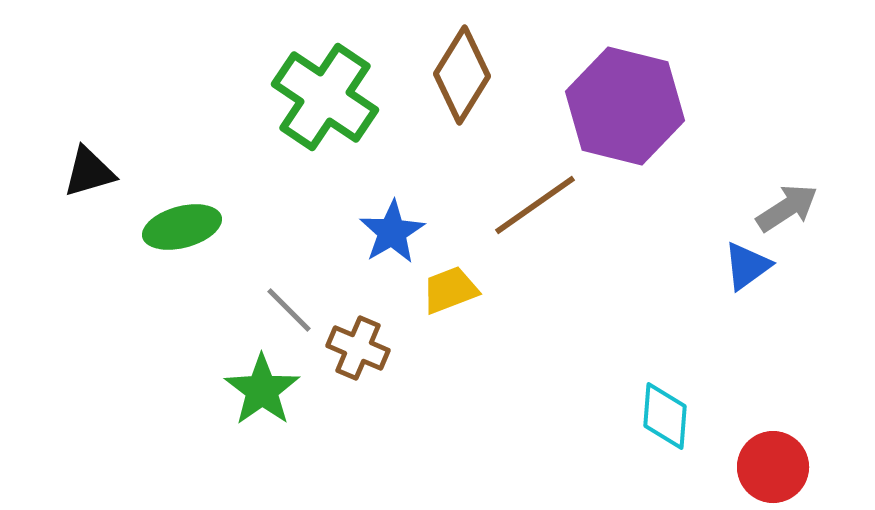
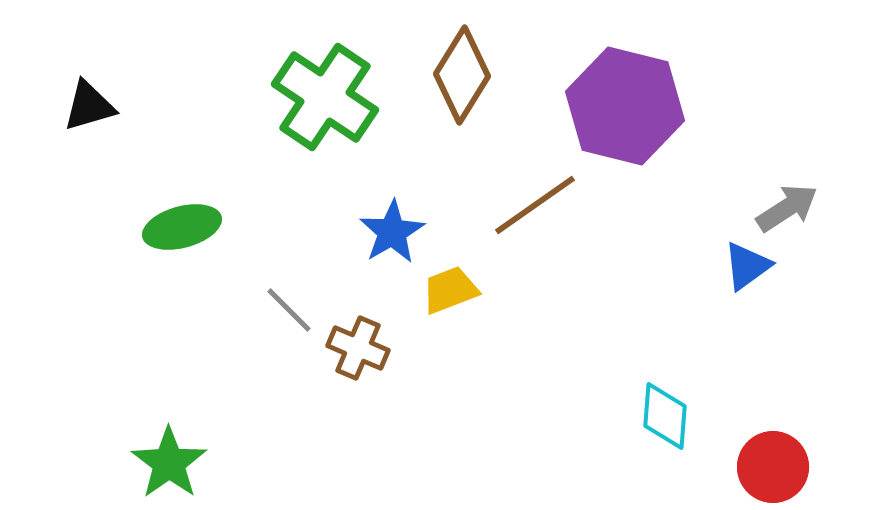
black triangle: moved 66 px up
green star: moved 93 px left, 73 px down
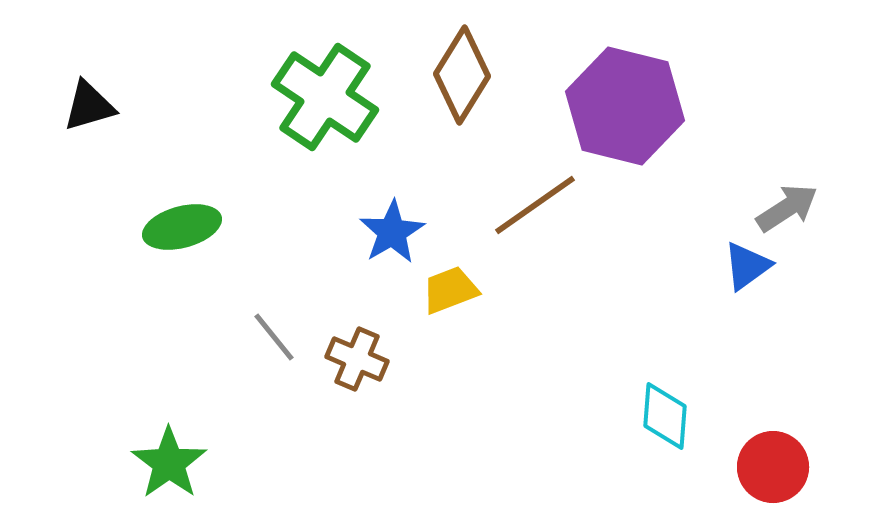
gray line: moved 15 px left, 27 px down; rotated 6 degrees clockwise
brown cross: moved 1 px left, 11 px down
